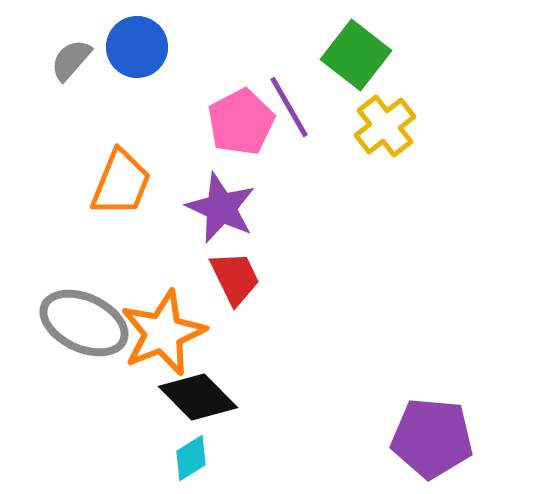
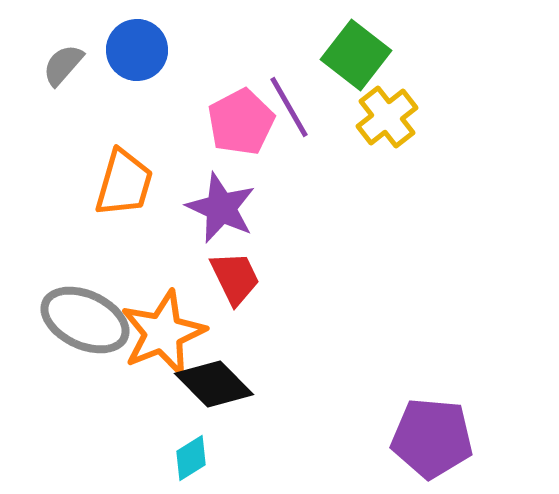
blue circle: moved 3 px down
gray semicircle: moved 8 px left, 5 px down
yellow cross: moved 2 px right, 9 px up
orange trapezoid: moved 3 px right; rotated 6 degrees counterclockwise
gray ellipse: moved 1 px right, 3 px up
black diamond: moved 16 px right, 13 px up
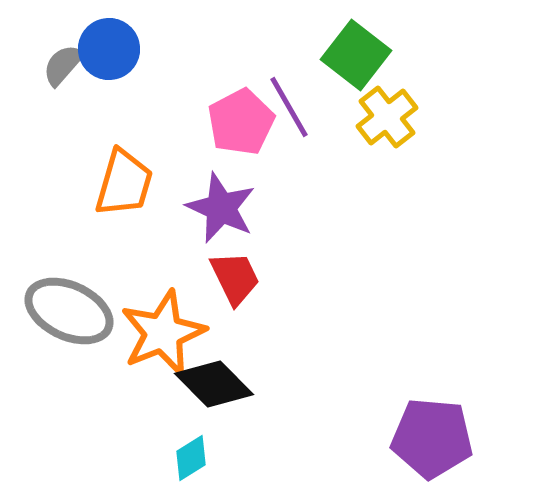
blue circle: moved 28 px left, 1 px up
gray ellipse: moved 16 px left, 9 px up
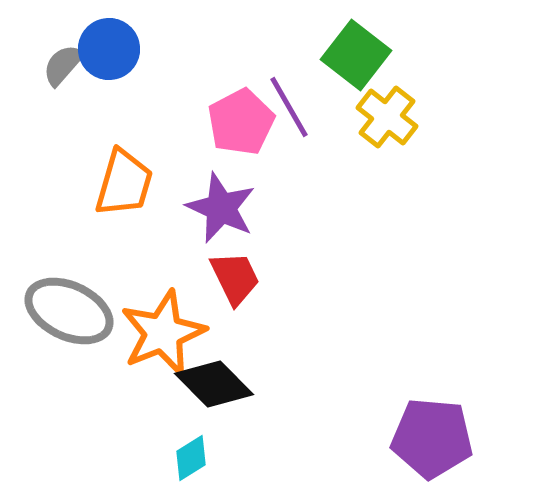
yellow cross: rotated 14 degrees counterclockwise
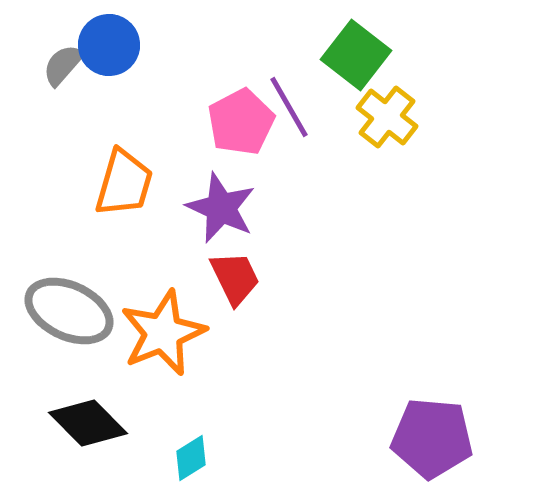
blue circle: moved 4 px up
black diamond: moved 126 px left, 39 px down
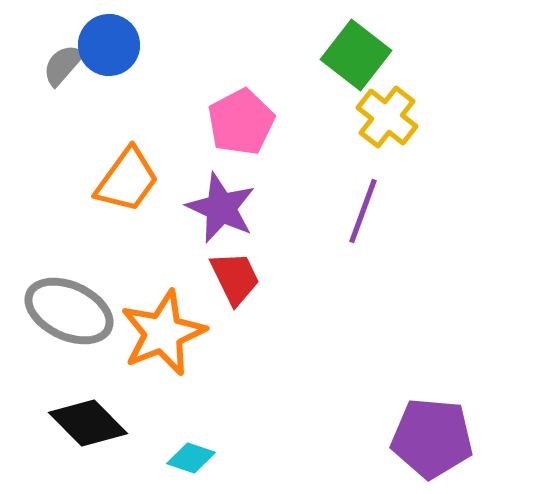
purple line: moved 74 px right, 104 px down; rotated 50 degrees clockwise
orange trapezoid: moved 3 px right, 3 px up; rotated 20 degrees clockwise
cyan diamond: rotated 51 degrees clockwise
